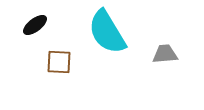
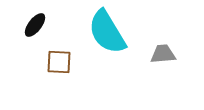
black ellipse: rotated 15 degrees counterclockwise
gray trapezoid: moved 2 px left
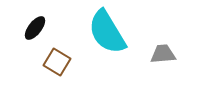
black ellipse: moved 3 px down
brown square: moved 2 px left; rotated 28 degrees clockwise
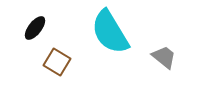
cyan semicircle: moved 3 px right
gray trapezoid: moved 1 px right, 3 px down; rotated 44 degrees clockwise
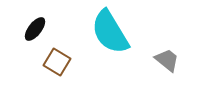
black ellipse: moved 1 px down
gray trapezoid: moved 3 px right, 3 px down
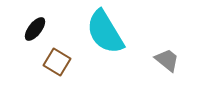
cyan semicircle: moved 5 px left
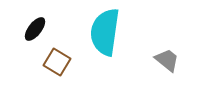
cyan semicircle: rotated 39 degrees clockwise
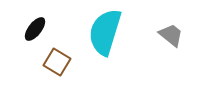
cyan semicircle: rotated 9 degrees clockwise
gray trapezoid: moved 4 px right, 25 px up
